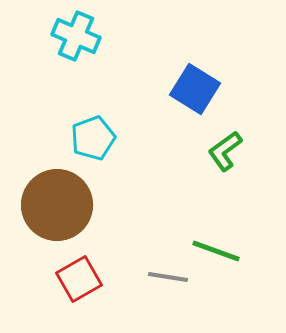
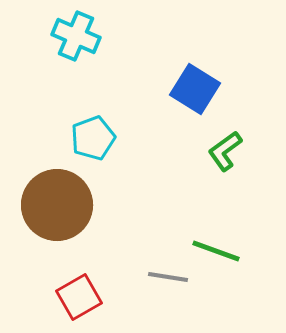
red square: moved 18 px down
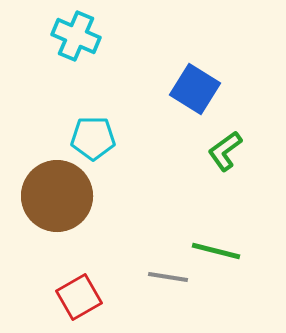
cyan pentagon: rotated 21 degrees clockwise
brown circle: moved 9 px up
green line: rotated 6 degrees counterclockwise
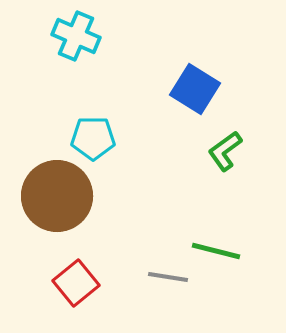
red square: moved 3 px left, 14 px up; rotated 9 degrees counterclockwise
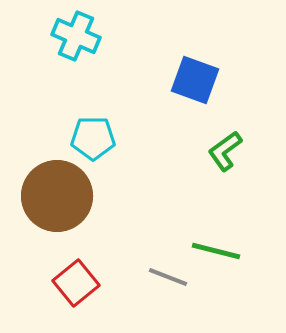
blue square: moved 9 px up; rotated 12 degrees counterclockwise
gray line: rotated 12 degrees clockwise
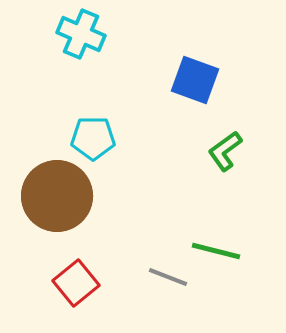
cyan cross: moved 5 px right, 2 px up
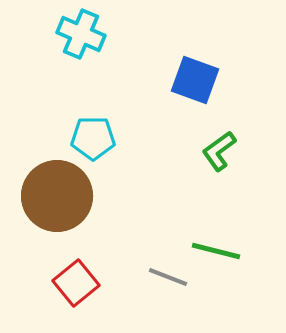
green L-shape: moved 6 px left
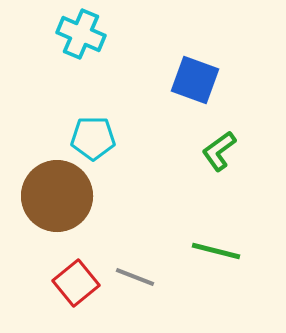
gray line: moved 33 px left
